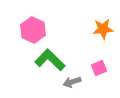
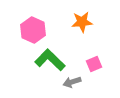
orange star: moved 21 px left, 7 px up
pink square: moved 5 px left, 4 px up
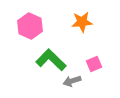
pink hexagon: moved 3 px left, 4 px up
green L-shape: moved 1 px right
gray arrow: moved 1 px up
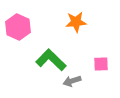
orange star: moved 6 px left
pink hexagon: moved 12 px left, 1 px down
pink square: moved 7 px right; rotated 21 degrees clockwise
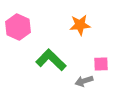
orange star: moved 4 px right, 3 px down
gray arrow: moved 12 px right
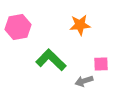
pink hexagon: rotated 25 degrees clockwise
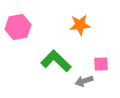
green L-shape: moved 5 px right, 1 px down
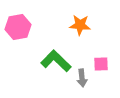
orange star: rotated 10 degrees clockwise
gray arrow: moved 2 px left, 3 px up; rotated 78 degrees counterclockwise
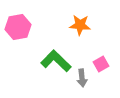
pink square: rotated 28 degrees counterclockwise
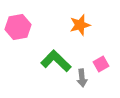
orange star: rotated 20 degrees counterclockwise
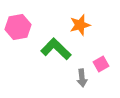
green L-shape: moved 12 px up
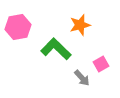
gray arrow: rotated 36 degrees counterclockwise
